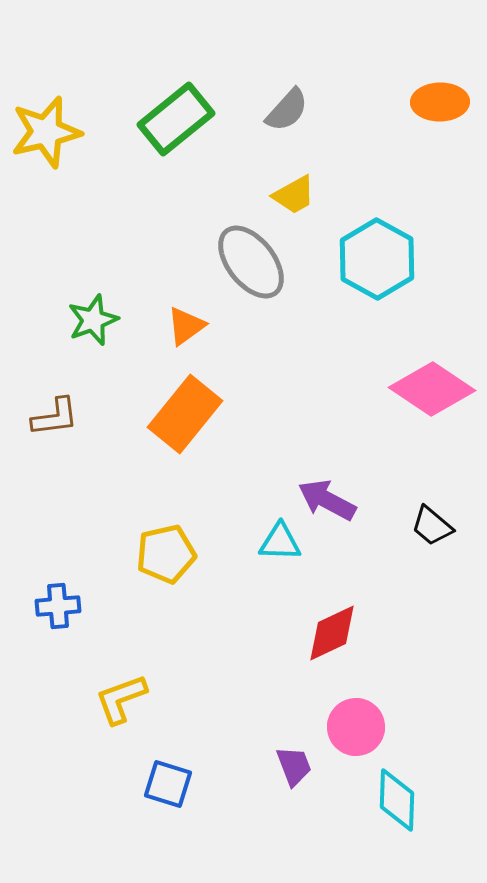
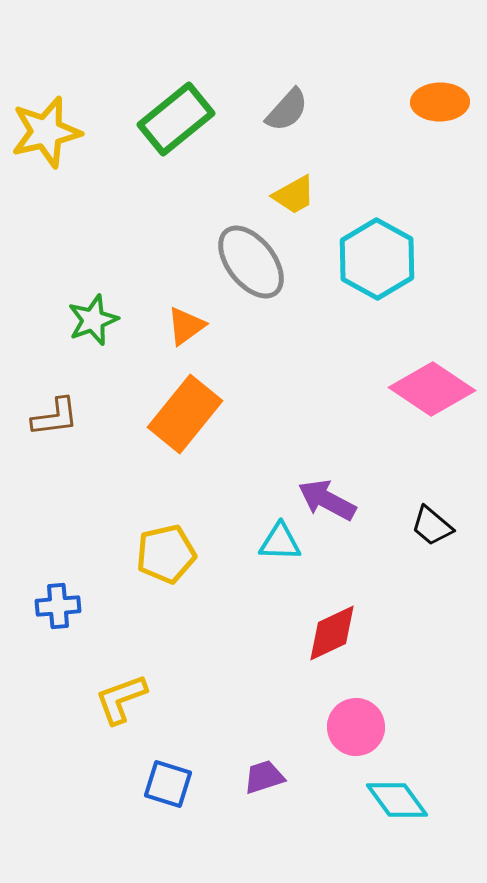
purple trapezoid: moved 30 px left, 11 px down; rotated 87 degrees counterclockwise
cyan diamond: rotated 38 degrees counterclockwise
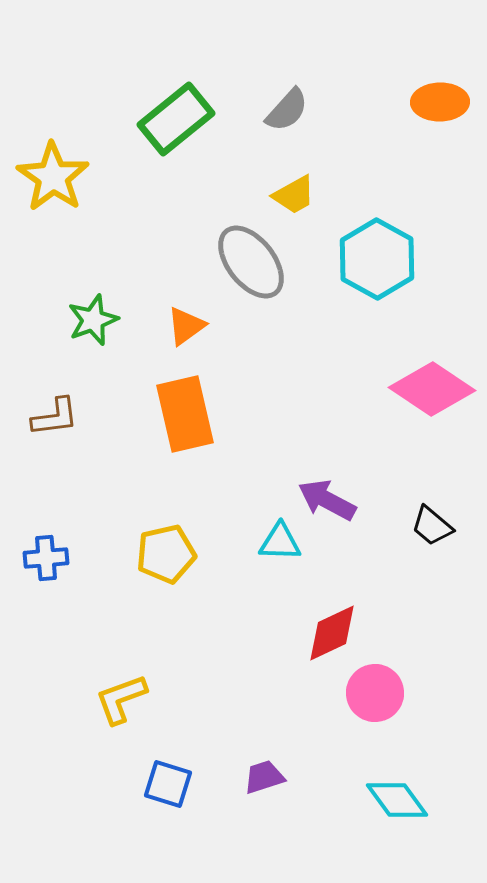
yellow star: moved 7 px right, 45 px down; rotated 24 degrees counterclockwise
orange rectangle: rotated 52 degrees counterclockwise
blue cross: moved 12 px left, 48 px up
pink circle: moved 19 px right, 34 px up
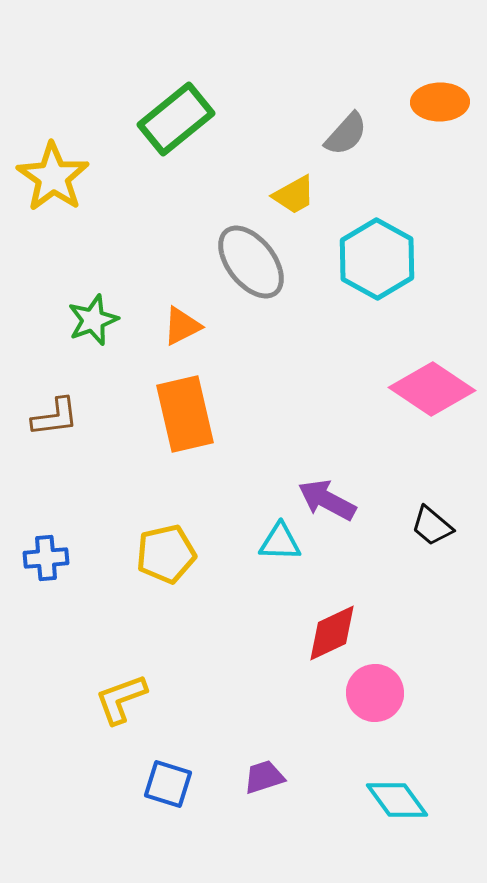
gray semicircle: moved 59 px right, 24 px down
orange triangle: moved 4 px left; rotated 9 degrees clockwise
